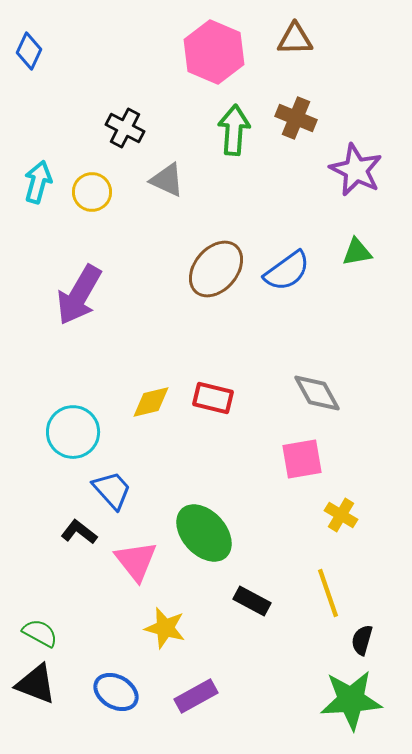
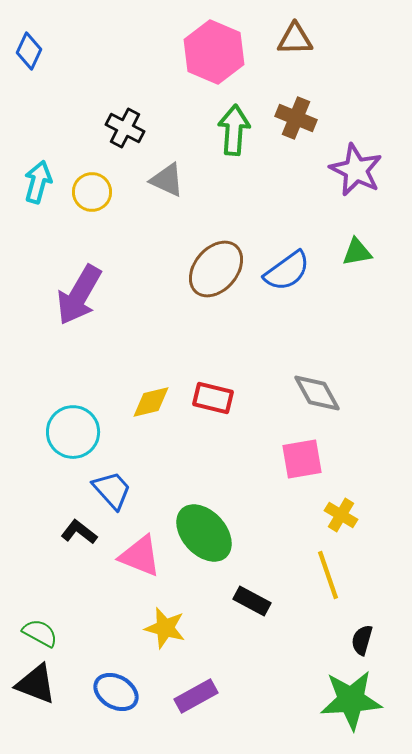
pink triangle: moved 4 px right, 5 px up; rotated 30 degrees counterclockwise
yellow line: moved 18 px up
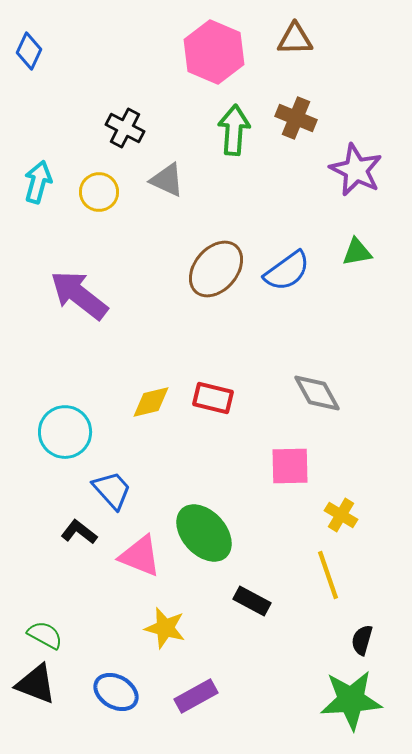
yellow circle: moved 7 px right
purple arrow: rotated 98 degrees clockwise
cyan circle: moved 8 px left
pink square: moved 12 px left, 7 px down; rotated 9 degrees clockwise
green semicircle: moved 5 px right, 2 px down
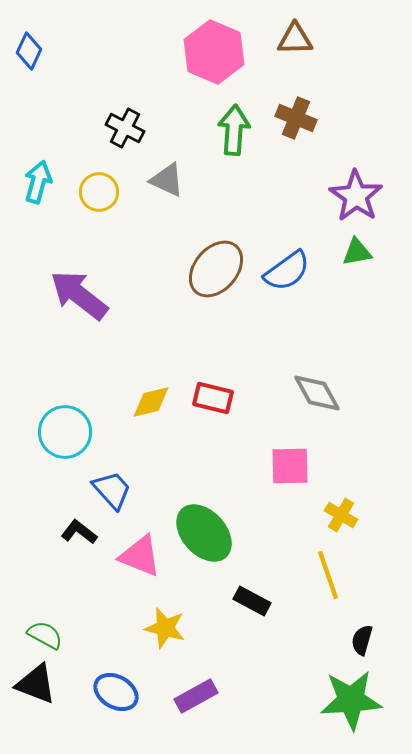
purple star: moved 26 px down; rotated 8 degrees clockwise
